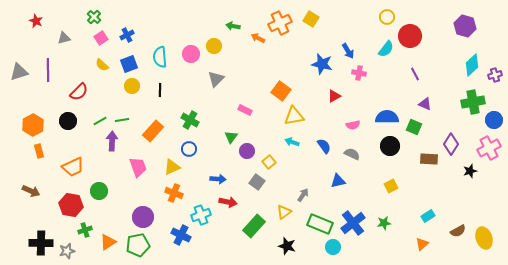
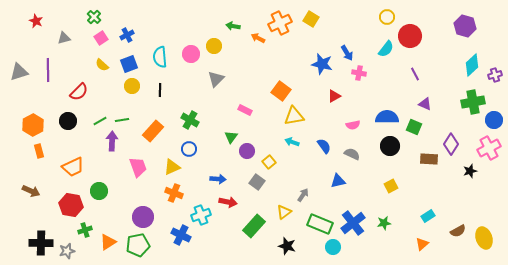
blue arrow at (348, 51): moved 1 px left, 2 px down
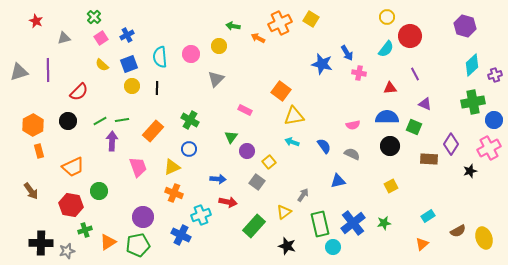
yellow circle at (214, 46): moved 5 px right
black line at (160, 90): moved 3 px left, 2 px up
red triangle at (334, 96): moved 56 px right, 8 px up; rotated 24 degrees clockwise
brown arrow at (31, 191): rotated 30 degrees clockwise
green rectangle at (320, 224): rotated 55 degrees clockwise
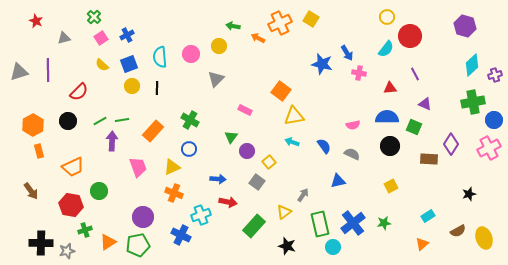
black star at (470, 171): moved 1 px left, 23 px down
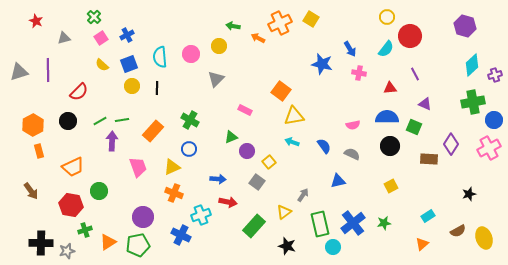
blue arrow at (347, 53): moved 3 px right, 4 px up
green triangle at (231, 137): rotated 32 degrees clockwise
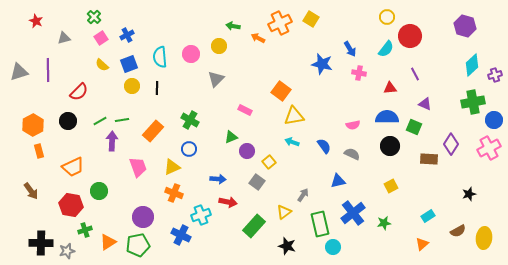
blue cross at (353, 223): moved 10 px up
yellow ellipse at (484, 238): rotated 25 degrees clockwise
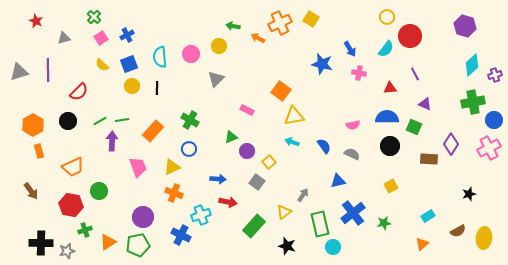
pink rectangle at (245, 110): moved 2 px right
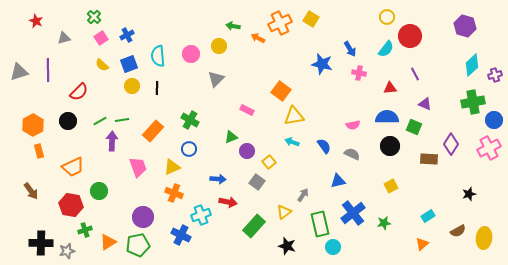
cyan semicircle at (160, 57): moved 2 px left, 1 px up
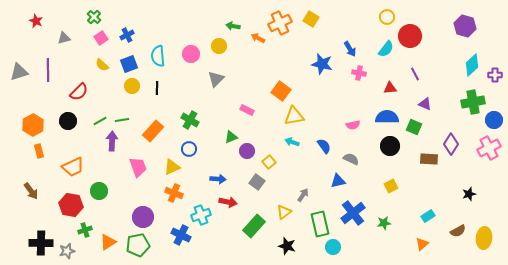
purple cross at (495, 75): rotated 16 degrees clockwise
gray semicircle at (352, 154): moved 1 px left, 5 px down
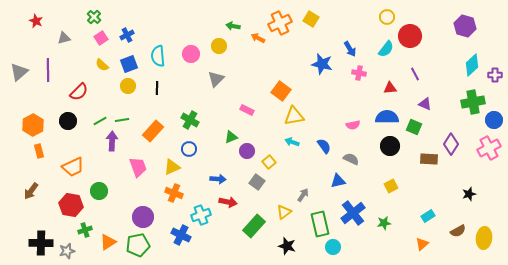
gray triangle at (19, 72): rotated 24 degrees counterclockwise
yellow circle at (132, 86): moved 4 px left
brown arrow at (31, 191): rotated 72 degrees clockwise
